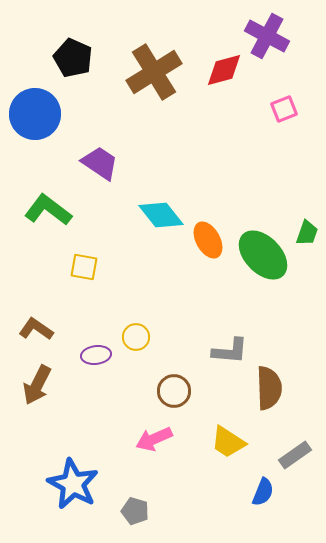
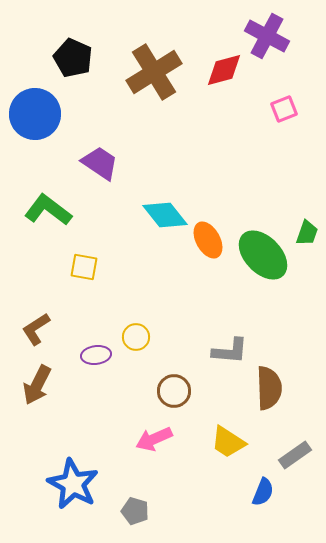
cyan diamond: moved 4 px right
brown L-shape: rotated 68 degrees counterclockwise
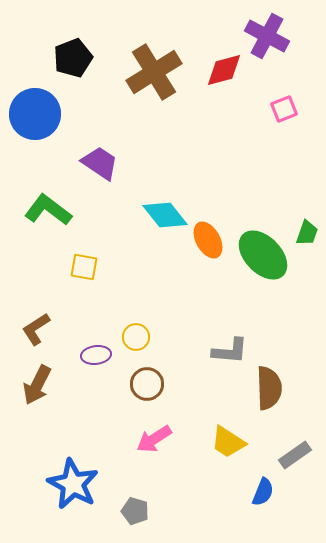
black pentagon: rotated 27 degrees clockwise
brown circle: moved 27 px left, 7 px up
pink arrow: rotated 9 degrees counterclockwise
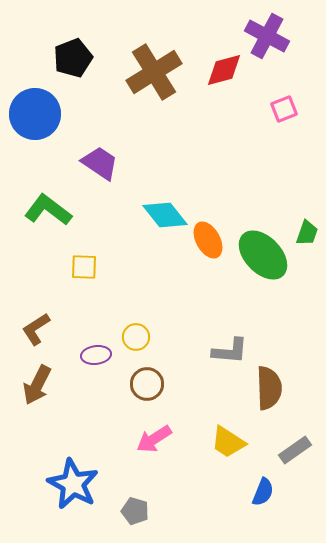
yellow square: rotated 8 degrees counterclockwise
gray rectangle: moved 5 px up
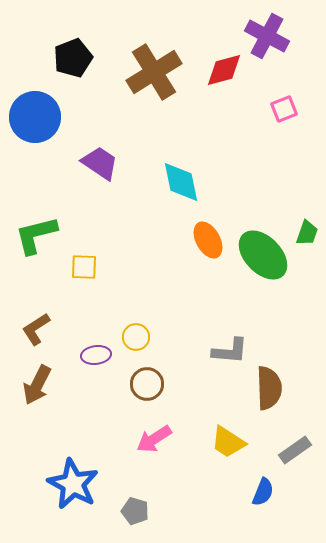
blue circle: moved 3 px down
green L-shape: moved 12 px left, 25 px down; rotated 51 degrees counterclockwise
cyan diamond: moved 16 px right, 33 px up; rotated 27 degrees clockwise
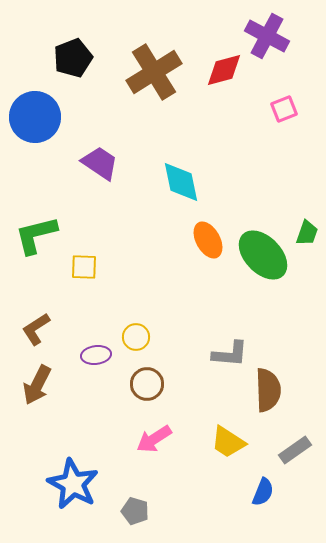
gray L-shape: moved 3 px down
brown semicircle: moved 1 px left, 2 px down
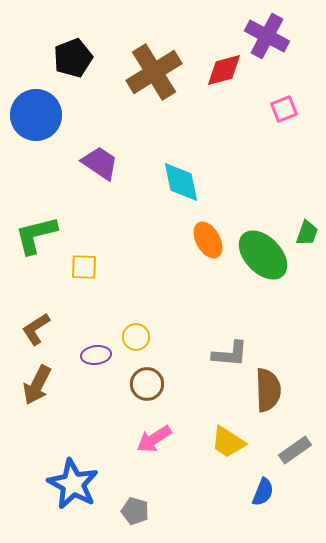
blue circle: moved 1 px right, 2 px up
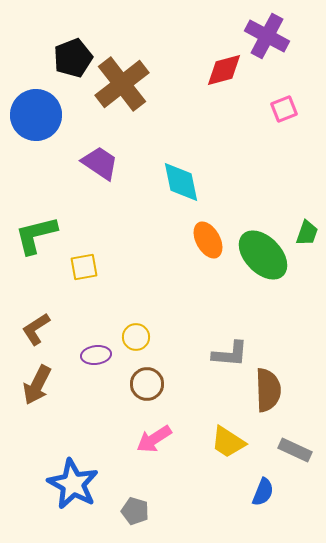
brown cross: moved 32 px left, 12 px down; rotated 6 degrees counterclockwise
yellow square: rotated 12 degrees counterclockwise
gray rectangle: rotated 60 degrees clockwise
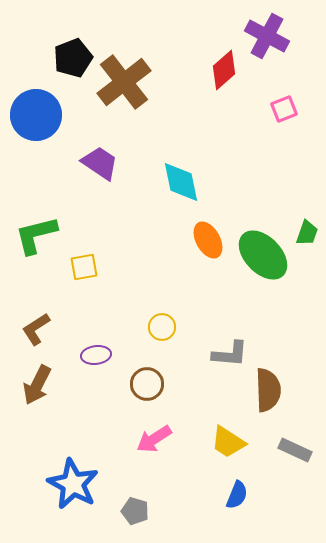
red diamond: rotated 27 degrees counterclockwise
brown cross: moved 2 px right, 2 px up
yellow circle: moved 26 px right, 10 px up
blue semicircle: moved 26 px left, 3 px down
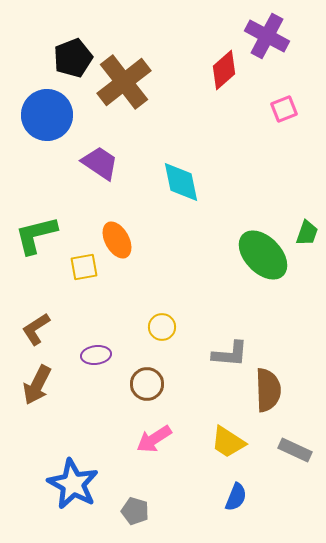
blue circle: moved 11 px right
orange ellipse: moved 91 px left
blue semicircle: moved 1 px left, 2 px down
